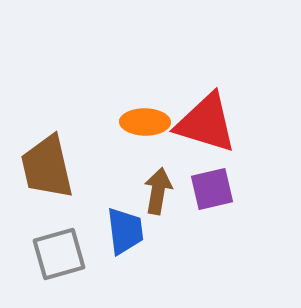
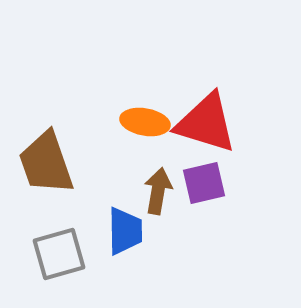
orange ellipse: rotated 9 degrees clockwise
brown trapezoid: moved 1 px left, 4 px up; rotated 6 degrees counterclockwise
purple square: moved 8 px left, 6 px up
blue trapezoid: rotated 6 degrees clockwise
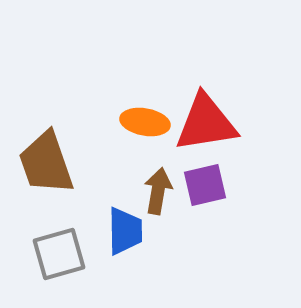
red triangle: rotated 26 degrees counterclockwise
purple square: moved 1 px right, 2 px down
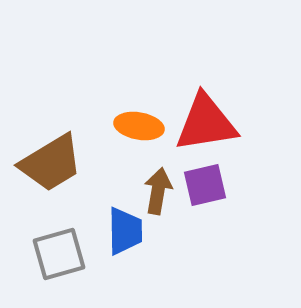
orange ellipse: moved 6 px left, 4 px down
brown trapezoid: moved 5 px right; rotated 102 degrees counterclockwise
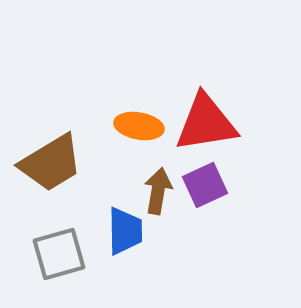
purple square: rotated 12 degrees counterclockwise
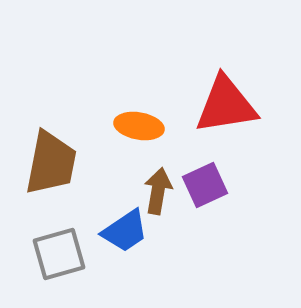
red triangle: moved 20 px right, 18 px up
brown trapezoid: rotated 48 degrees counterclockwise
blue trapezoid: rotated 57 degrees clockwise
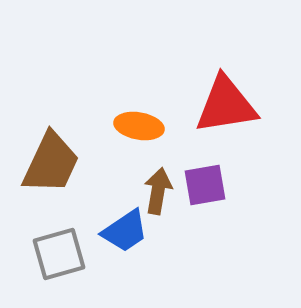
brown trapezoid: rotated 14 degrees clockwise
purple square: rotated 15 degrees clockwise
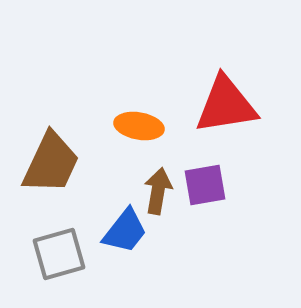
blue trapezoid: rotated 18 degrees counterclockwise
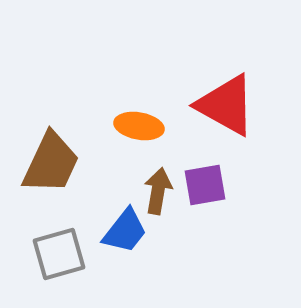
red triangle: rotated 38 degrees clockwise
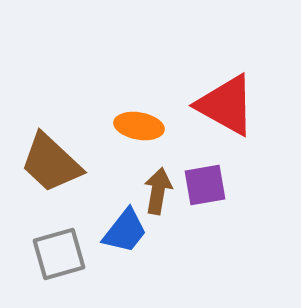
brown trapezoid: rotated 108 degrees clockwise
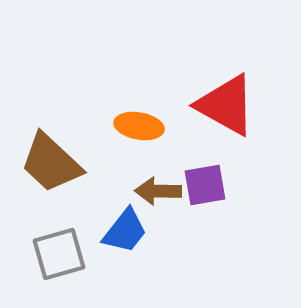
brown arrow: rotated 99 degrees counterclockwise
